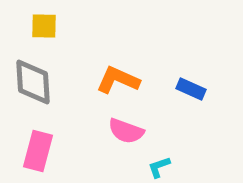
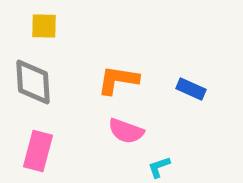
orange L-shape: rotated 15 degrees counterclockwise
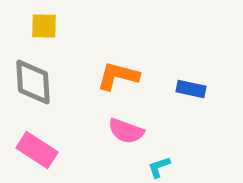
orange L-shape: moved 4 px up; rotated 6 degrees clockwise
blue rectangle: rotated 12 degrees counterclockwise
pink rectangle: moved 1 px left, 1 px up; rotated 72 degrees counterclockwise
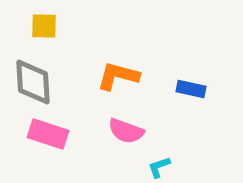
pink rectangle: moved 11 px right, 16 px up; rotated 15 degrees counterclockwise
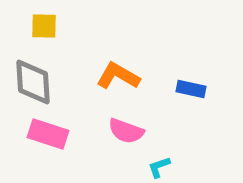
orange L-shape: rotated 15 degrees clockwise
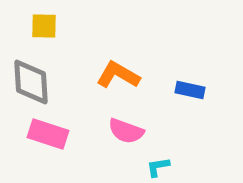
orange L-shape: moved 1 px up
gray diamond: moved 2 px left
blue rectangle: moved 1 px left, 1 px down
cyan L-shape: moved 1 px left; rotated 10 degrees clockwise
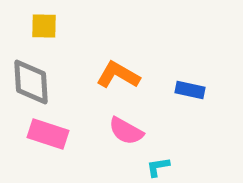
pink semicircle: rotated 9 degrees clockwise
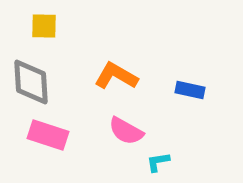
orange L-shape: moved 2 px left, 1 px down
pink rectangle: moved 1 px down
cyan L-shape: moved 5 px up
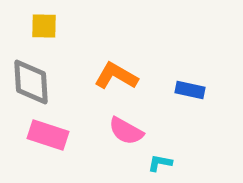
cyan L-shape: moved 2 px right, 1 px down; rotated 20 degrees clockwise
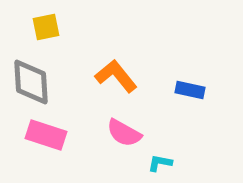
yellow square: moved 2 px right, 1 px down; rotated 12 degrees counterclockwise
orange L-shape: rotated 21 degrees clockwise
pink semicircle: moved 2 px left, 2 px down
pink rectangle: moved 2 px left
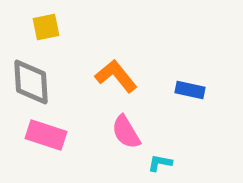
pink semicircle: moved 2 px right, 1 px up; rotated 30 degrees clockwise
